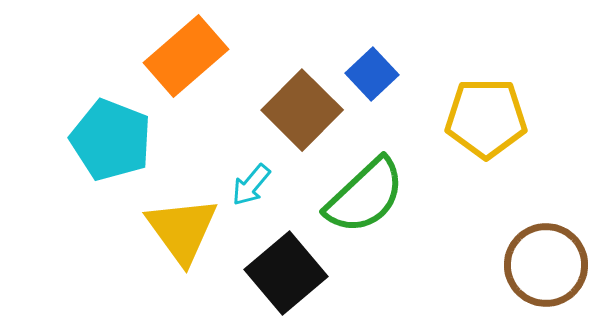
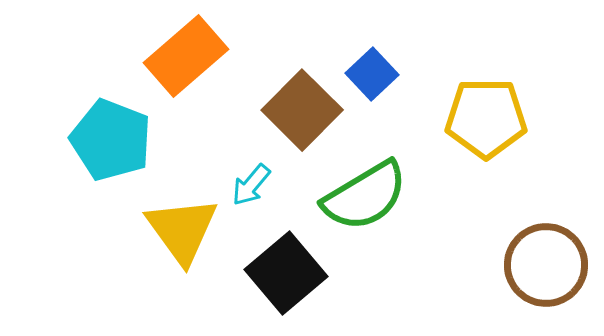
green semicircle: rotated 12 degrees clockwise
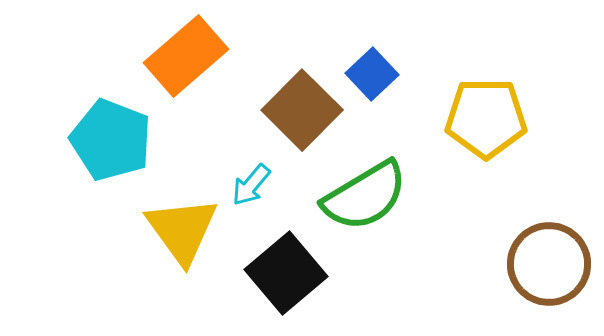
brown circle: moved 3 px right, 1 px up
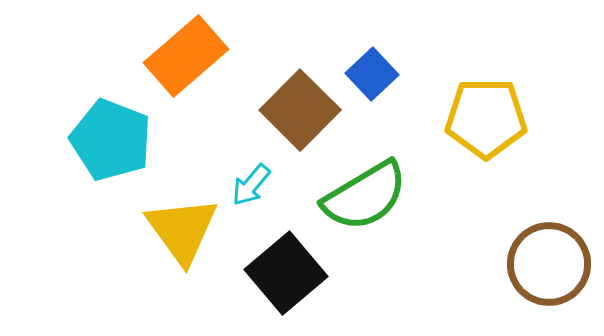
brown square: moved 2 px left
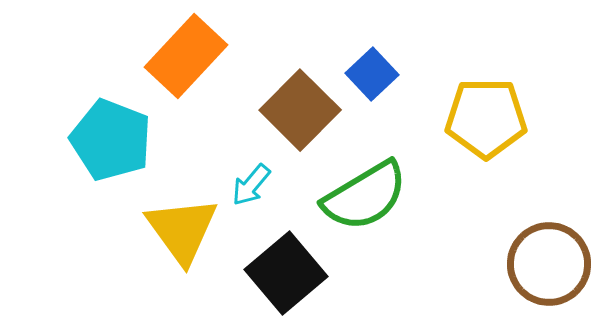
orange rectangle: rotated 6 degrees counterclockwise
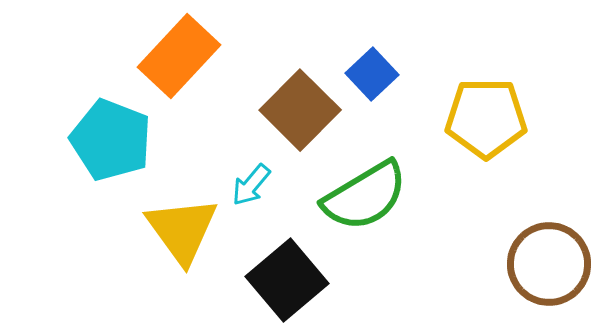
orange rectangle: moved 7 px left
black square: moved 1 px right, 7 px down
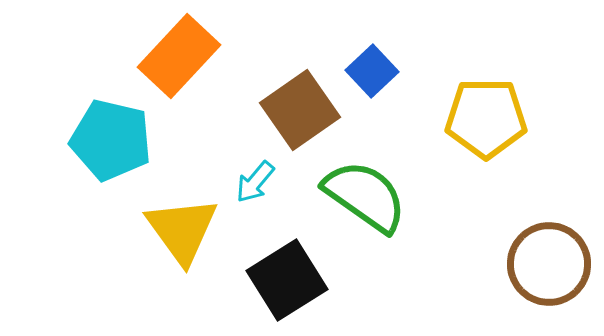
blue square: moved 3 px up
brown square: rotated 10 degrees clockwise
cyan pentagon: rotated 8 degrees counterclockwise
cyan arrow: moved 4 px right, 3 px up
green semicircle: rotated 114 degrees counterclockwise
black square: rotated 8 degrees clockwise
